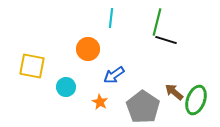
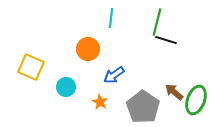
yellow square: moved 1 px left, 1 px down; rotated 12 degrees clockwise
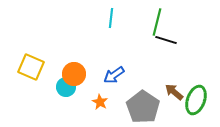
orange circle: moved 14 px left, 25 px down
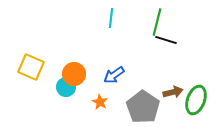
brown arrow: moved 1 px left; rotated 126 degrees clockwise
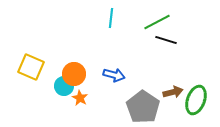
green line: rotated 48 degrees clockwise
blue arrow: rotated 130 degrees counterclockwise
cyan circle: moved 2 px left, 1 px up
orange star: moved 20 px left, 4 px up
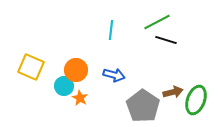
cyan line: moved 12 px down
orange circle: moved 2 px right, 4 px up
gray pentagon: moved 1 px up
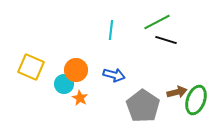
cyan circle: moved 2 px up
brown arrow: moved 4 px right
